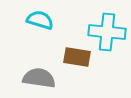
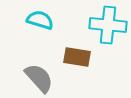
cyan cross: moved 1 px right, 7 px up
gray semicircle: rotated 40 degrees clockwise
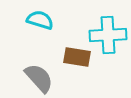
cyan cross: moved 10 px down; rotated 9 degrees counterclockwise
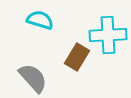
brown rectangle: rotated 68 degrees counterclockwise
gray semicircle: moved 6 px left
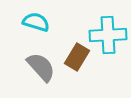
cyan semicircle: moved 4 px left, 2 px down
gray semicircle: moved 8 px right, 11 px up
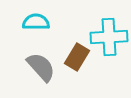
cyan semicircle: rotated 16 degrees counterclockwise
cyan cross: moved 1 px right, 2 px down
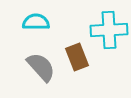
cyan cross: moved 7 px up
brown rectangle: rotated 52 degrees counterclockwise
